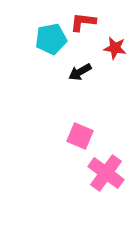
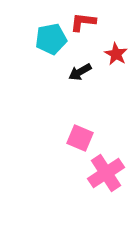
red star: moved 1 px right, 6 px down; rotated 20 degrees clockwise
pink square: moved 2 px down
pink cross: rotated 21 degrees clockwise
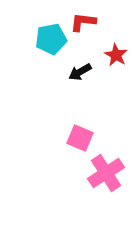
red star: moved 1 px down
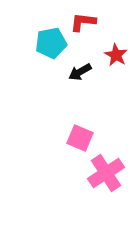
cyan pentagon: moved 4 px down
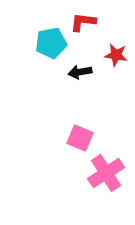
red star: rotated 20 degrees counterclockwise
black arrow: rotated 20 degrees clockwise
